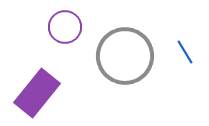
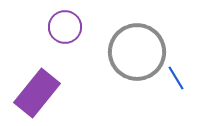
blue line: moved 9 px left, 26 px down
gray circle: moved 12 px right, 4 px up
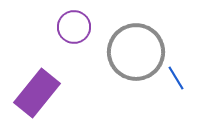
purple circle: moved 9 px right
gray circle: moved 1 px left
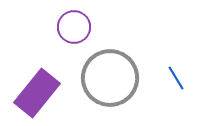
gray circle: moved 26 px left, 26 px down
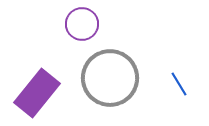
purple circle: moved 8 px right, 3 px up
blue line: moved 3 px right, 6 px down
